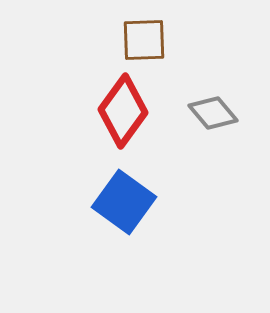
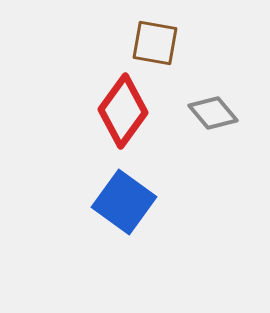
brown square: moved 11 px right, 3 px down; rotated 12 degrees clockwise
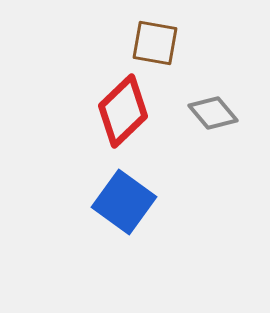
red diamond: rotated 10 degrees clockwise
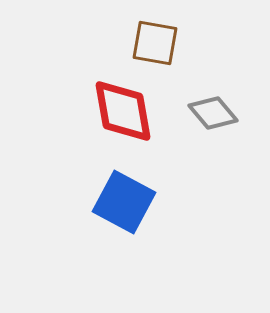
red diamond: rotated 56 degrees counterclockwise
blue square: rotated 8 degrees counterclockwise
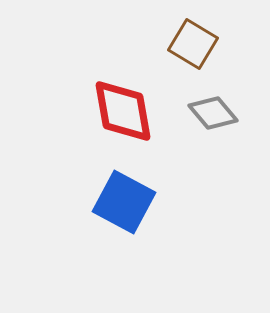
brown square: moved 38 px right, 1 px down; rotated 21 degrees clockwise
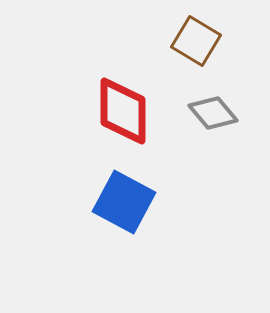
brown square: moved 3 px right, 3 px up
red diamond: rotated 10 degrees clockwise
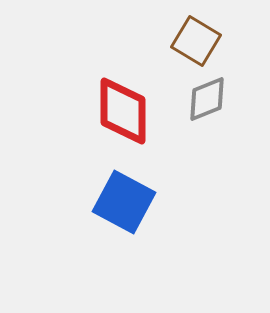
gray diamond: moved 6 px left, 14 px up; rotated 72 degrees counterclockwise
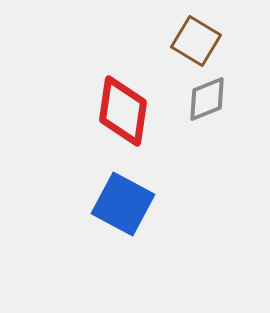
red diamond: rotated 8 degrees clockwise
blue square: moved 1 px left, 2 px down
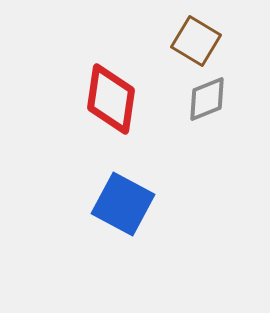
red diamond: moved 12 px left, 12 px up
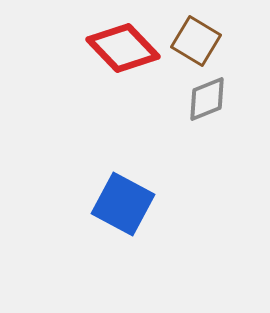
red diamond: moved 12 px right, 51 px up; rotated 52 degrees counterclockwise
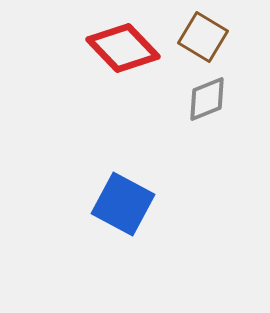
brown square: moved 7 px right, 4 px up
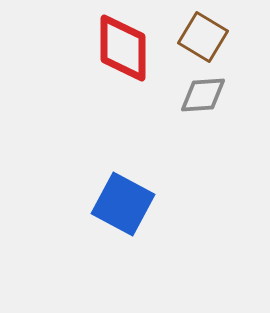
red diamond: rotated 44 degrees clockwise
gray diamond: moved 4 px left, 4 px up; rotated 18 degrees clockwise
